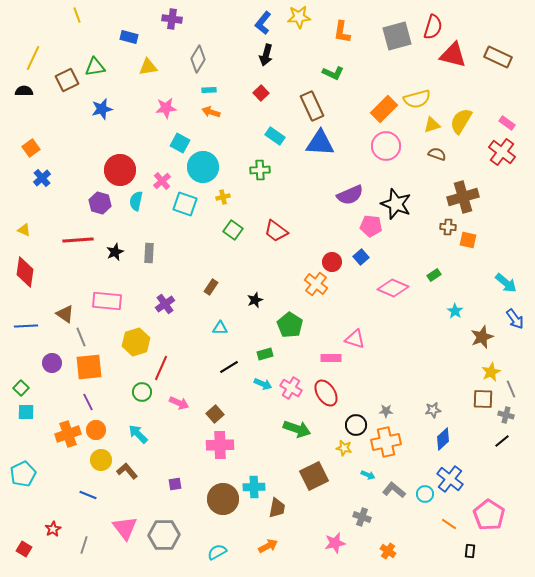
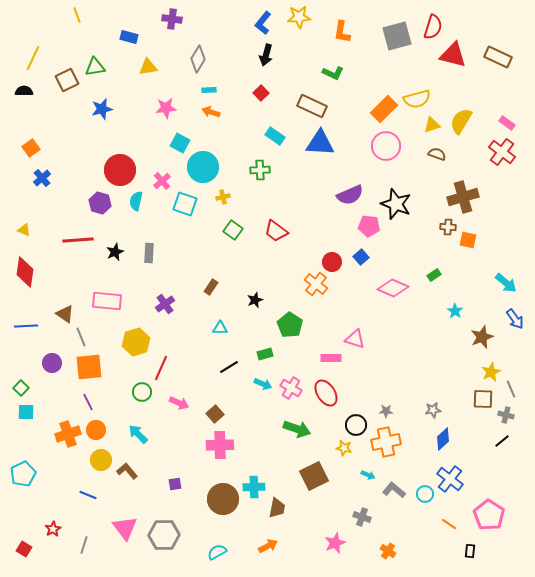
brown rectangle at (312, 106): rotated 40 degrees counterclockwise
pink pentagon at (371, 226): moved 2 px left
pink star at (335, 543): rotated 10 degrees counterclockwise
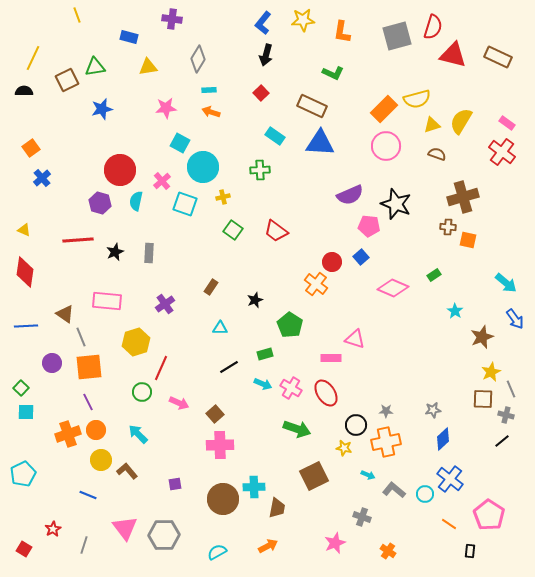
yellow star at (299, 17): moved 4 px right, 3 px down
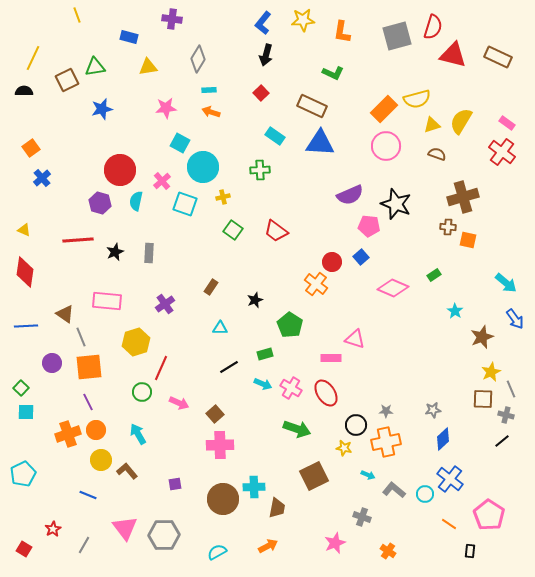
cyan arrow at (138, 434): rotated 15 degrees clockwise
gray line at (84, 545): rotated 12 degrees clockwise
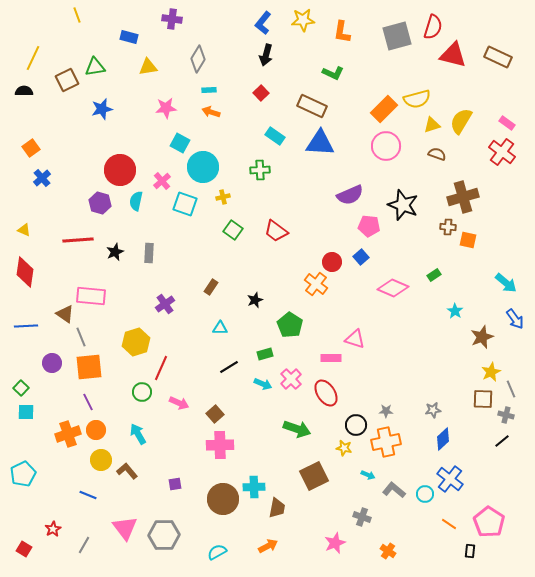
black star at (396, 204): moved 7 px right, 1 px down
pink rectangle at (107, 301): moved 16 px left, 5 px up
pink cross at (291, 388): moved 9 px up; rotated 15 degrees clockwise
pink pentagon at (489, 515): moved 7 px down
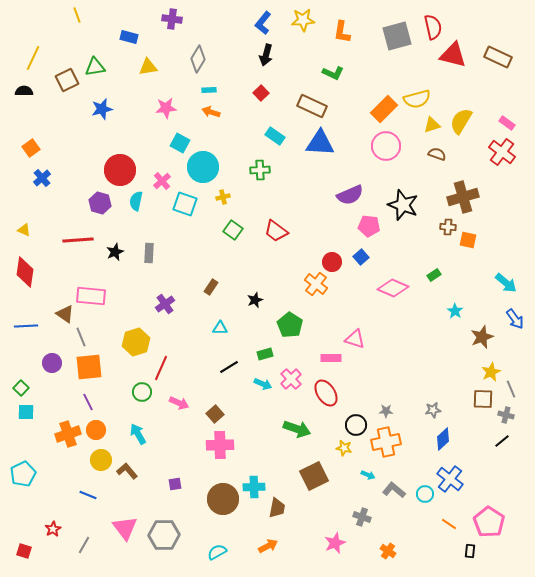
red semicircle at (433, 27): rotated 30 degrees counterclockwise
red square at (24, 549): moved 2 px down; rotated 14 degrees counterclockwise
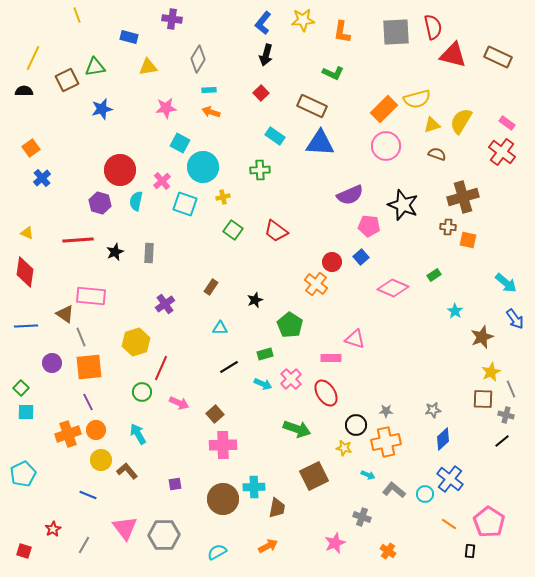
gray square at (397, 36): moved 1 px left, 4 px up; rotated 12 degrees clockwise
yellow triangle at (24, 230): moved 3 px right, 3 px down
pink cross at (220, 445): moved 3 px right
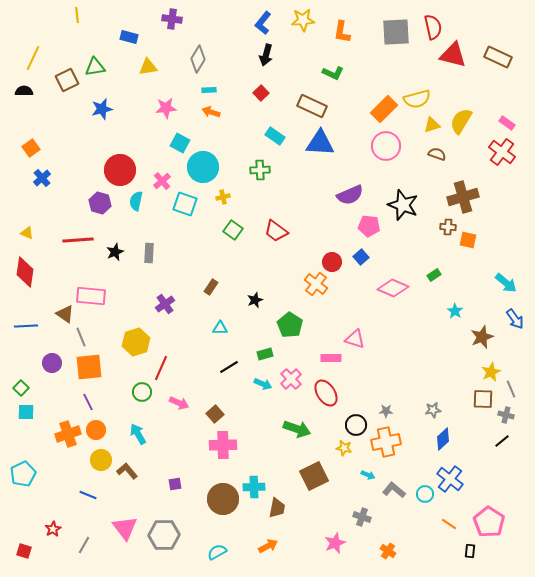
yellow line at (77, 15): rotated 14 degrees clockwise
